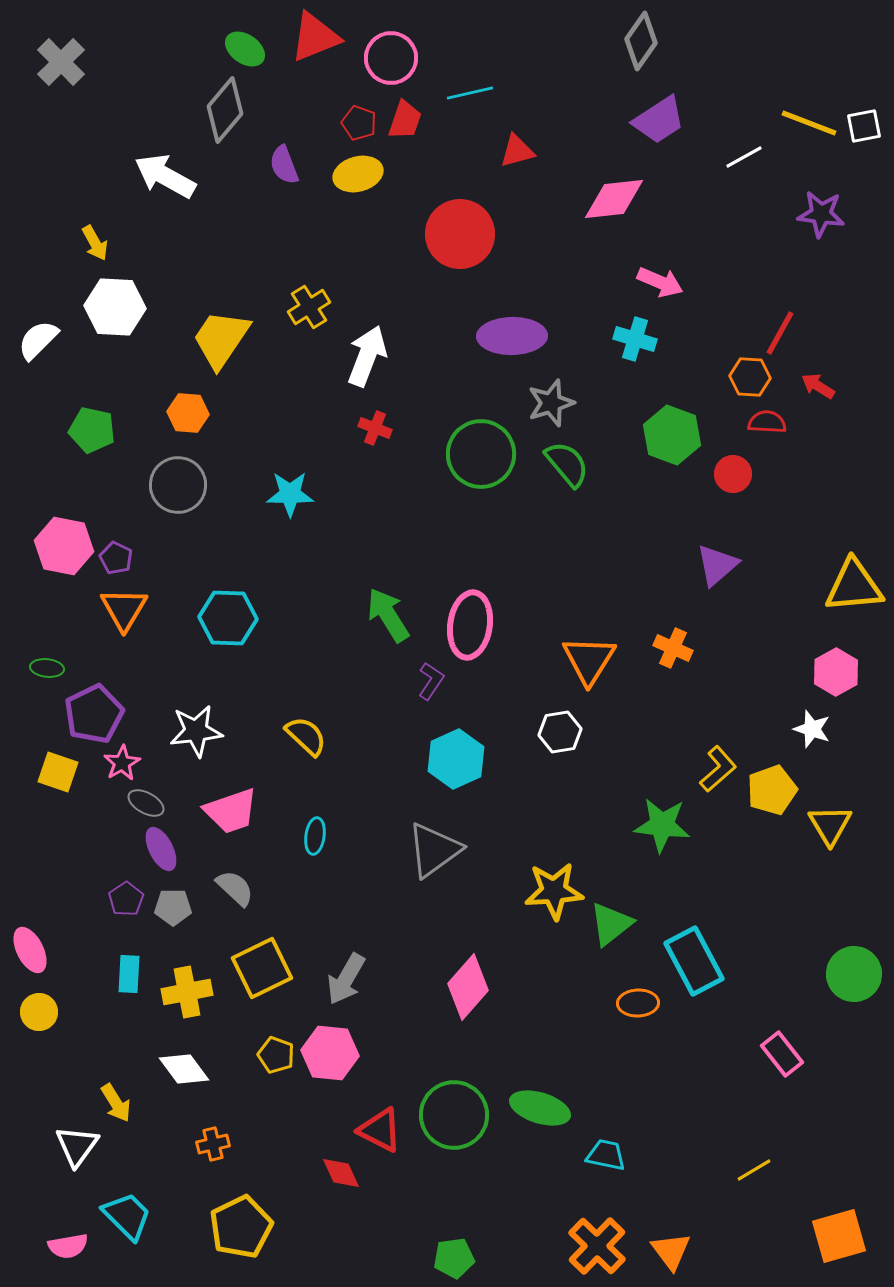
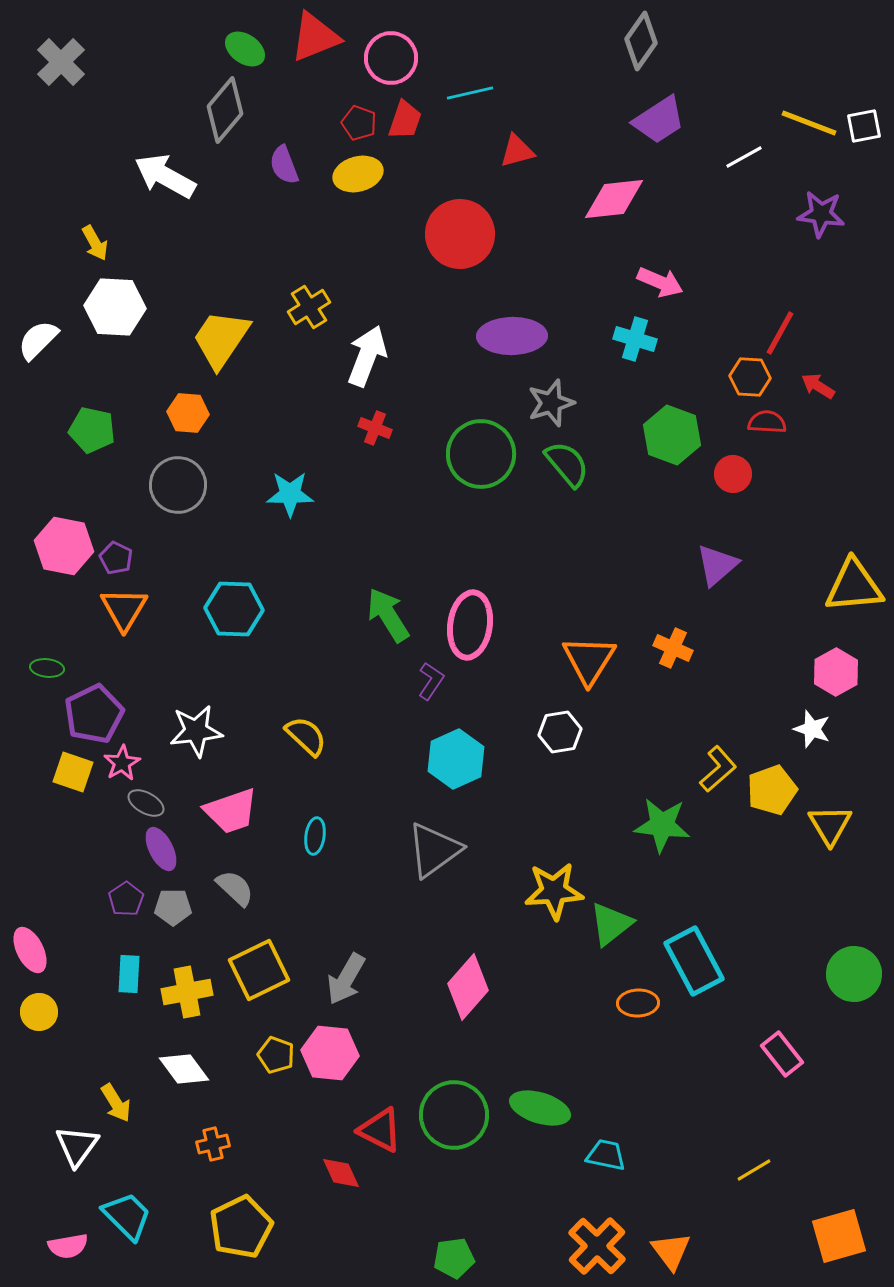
cyan hexagon at (228, 618): moved 6 px right, 9 px up
yellow square at (58, 772): moved 15 px right
yellow square at (262, 968): moved 3 px left, 2 px down
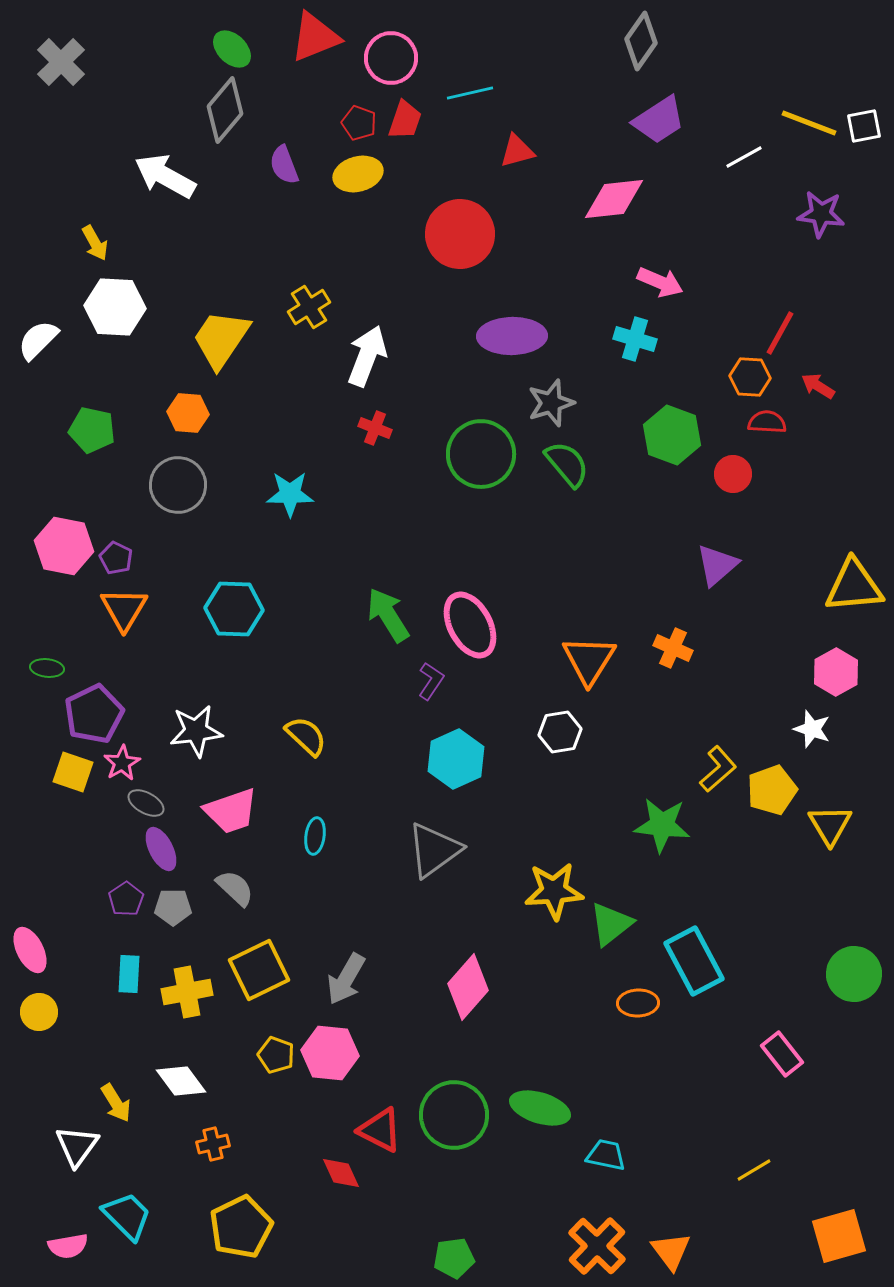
green ellipse at (245, 49): moved 13 px left; rotated 9 degrees clockwise
pink ellipse at (470, 625): rotated 36 degrees counterclockwise
white diamond at (184, 1069): moved 3 px left, 12 px down
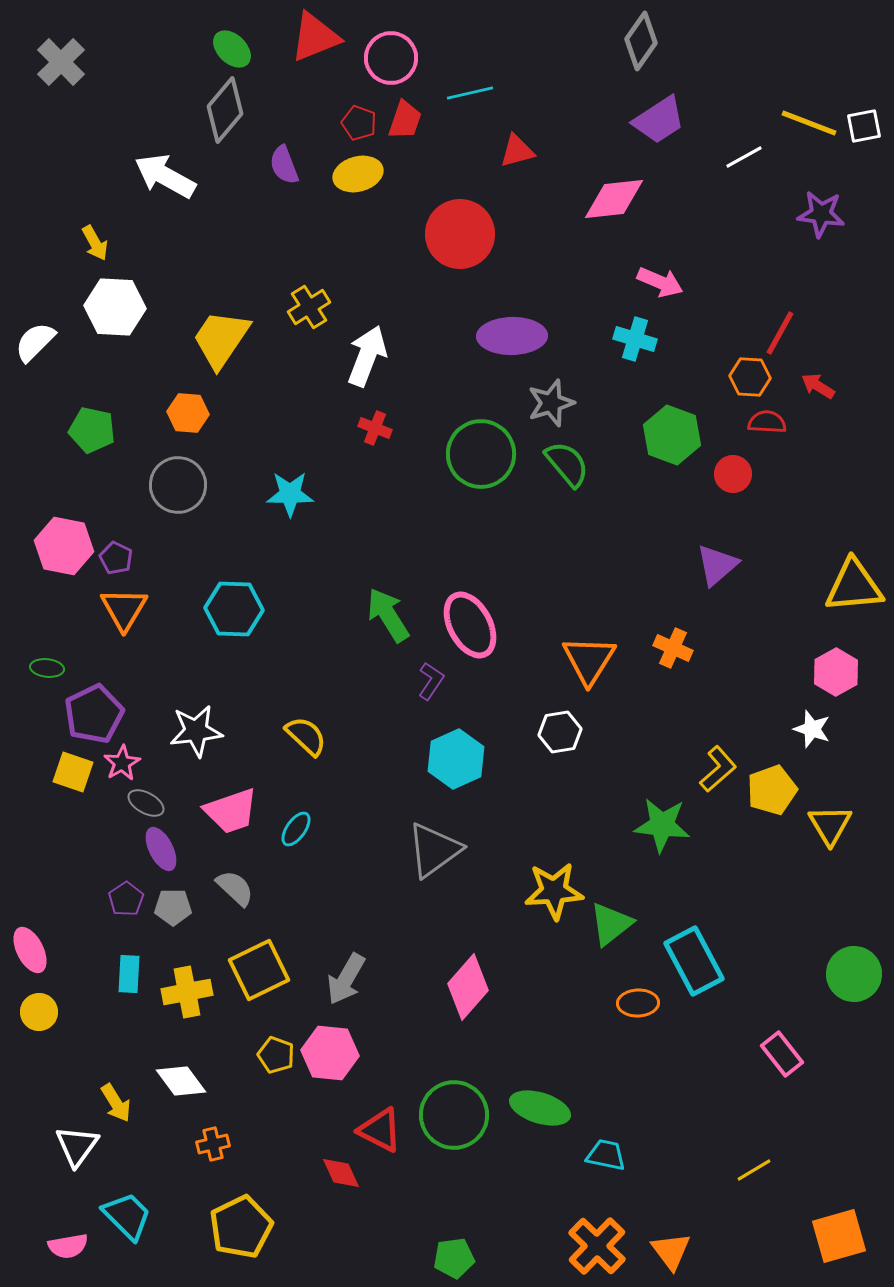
white semicircle at (38, 340): moved 3 px left, 2 px down
cyan ellipse at (315, 836): moved 19 px left, 7 px up; rotated 27 degrees clockwise
